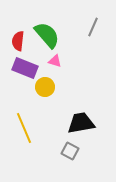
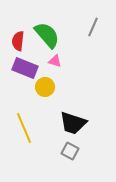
black trapezoid: moved 8 px left; rotated 152 degrees counterclockwise
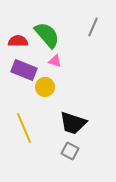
red semicircle: rotated 84 degrees clockwise
purple rectangle: moved 1 px left, 2 px down
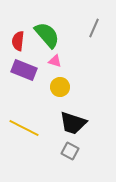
gray line: moved 1 px right, 1 px down
red semicircle: rotated 84 degrees counterclockwise
yellow circle: moved 15 px right
yellow line: rotated 40 degrees counterclockwise
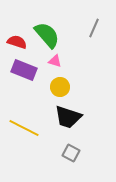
red semicircle: moved 1 px left, 1 px down; rotated 102 degrees clockwise
black trapezoid: moved 5 px left, 6 px up
gray square: moved 1 px right, 2 px down
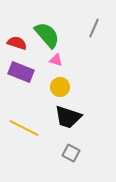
red semicircle: moved 1 px down
pink triangle: moved 1 px right, 1 px up
purple rectangle: moved 3 px left, 2 px down
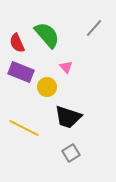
gray line: rotated 18 degrees clockwise
red semicircle: rotated 132 degrees counterclockwise
pink triangle: moved 10 px right, 7 px down; rotated 32 degrees clockwise
yellow circle: moved 13 px left
gray square: rotated 30 degrees clockwise
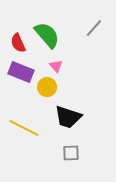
red semicircle: moved 1 px right
pink triangle: moved 10 px left, 1 px up
gray square: rotated 30 degrees clockwise
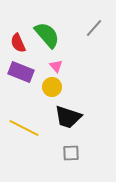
yellow circle: moved 5 px right
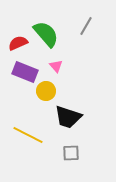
gray line: moved 8 px left, 2 px up; rotated 12 degrees counterclockwise
green semicircle: moved 1 px left, 1 px up
red semicircle: rotated 90 degrees clockwise
purple rectangle: moved 4 px right
yellow circle: moved 6 px left, 4 px down
yellow line: moved 4 px right, 7 px down
